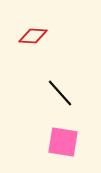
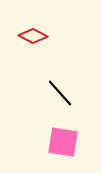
red diamond: rotated 24 degrees clockwise
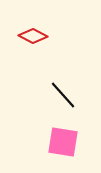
black line: moved 3 px right, 2 px down
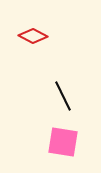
black line: moved 1 px down; rotated 16 degrees clockwise
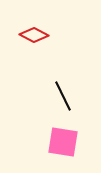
red diamond: moved 1 px right, 1 px up
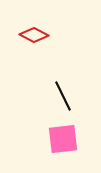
pink square: moved 3 px up; rotated 16 degrees counterclockwise
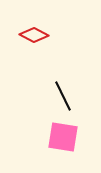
pink square: moved 2 px up; rotated 16 degrees clockwise
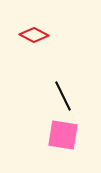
pink square: moved 2 px up
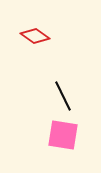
red diamond: moved 1 px right, 1 px down; rotated 8 degrees clockwise
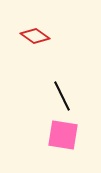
black line: moved 1 px left
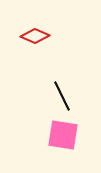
red diamond: rotated 12 degrees counterclockwise
